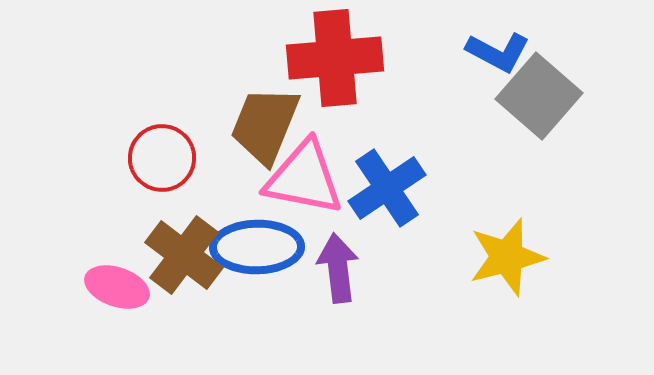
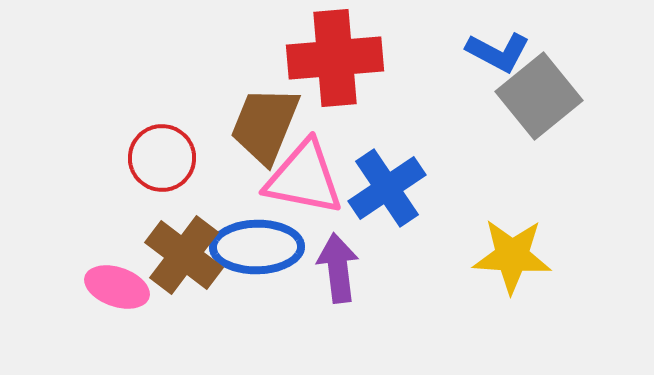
gray square: rotated 10 degrees clockwise
yellow star: moved 5 px right, 1 px up; rotated 18 degrees clockwise
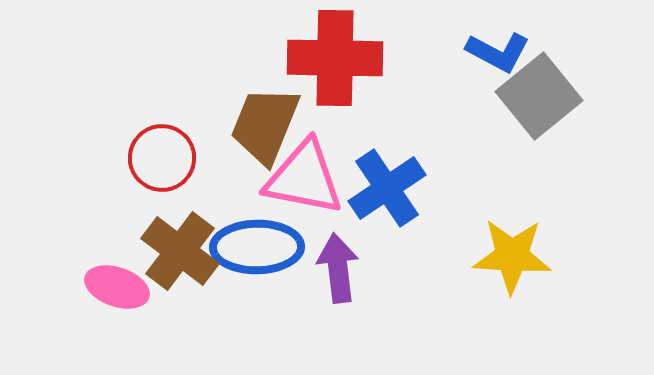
red cross: rotated 6 degrees clockwise
brown cross: moved 4 px left, 4 px up
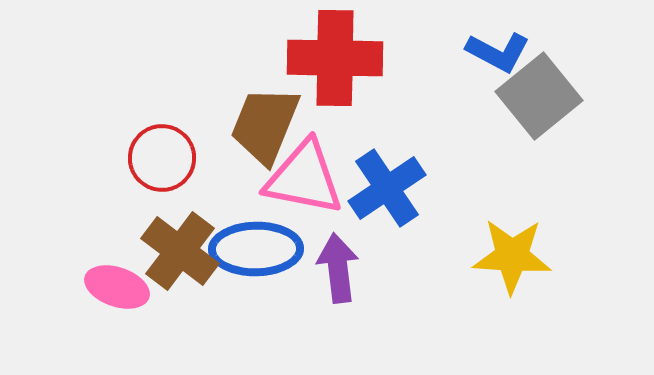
blue ellipse: moved 1 px left, 2 px down
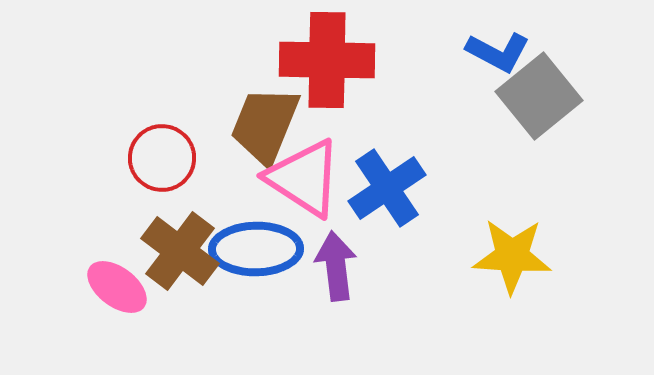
red cross: moved 8 px left, 2 px down
pink triangle: rotated 22 degrees clockwise
purple arrow: moved 2 px left, 2 px up
pink ellipse: rotated 18 degrees clockwise
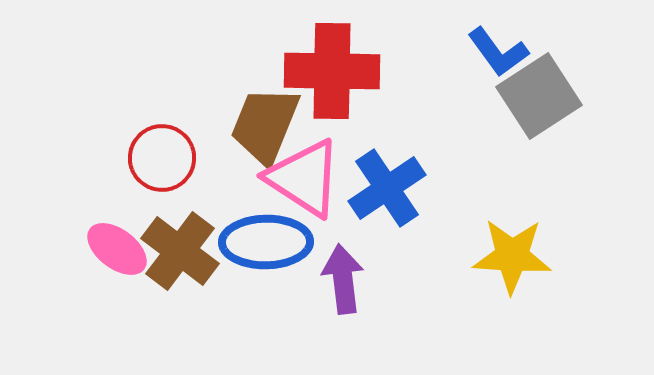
blue L-shape: rotated 26 degrees clockwise
red cross: moved 5 px right, 11 px down
gray square: rotated 6 degrees clockwise
blue ellipse: moved 10 px right, 7 px up
purple arrow: moved 7 px right, 13 px down
pink ellipse: moved 38 px up
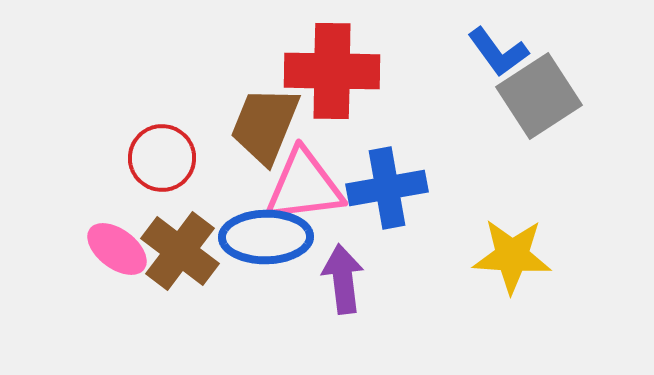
pink triangle: moved 8 px down; rotated 40 degrees counterclockwise
blue cross: rotated 24 degrees clockwise
blue ellipse: moved 5 px up
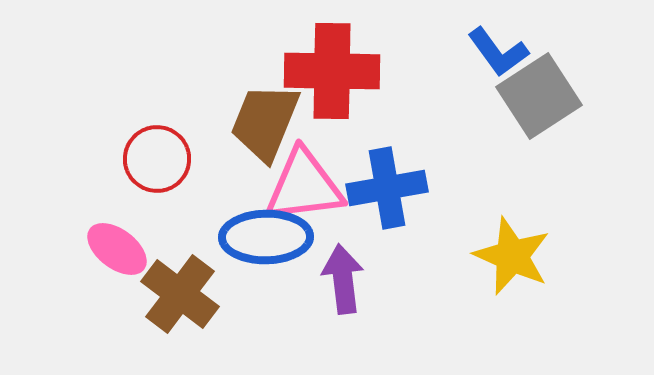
brown trapezoid: moved 3 px up
red circle: moved 5 px left, 1 px down
brown cross: moved 43 px down
yellow star: rotated 20 degrees clockwise
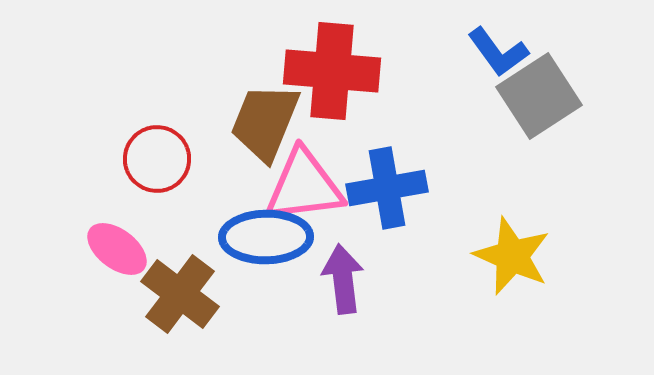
red cross: rotated 4 degrees clockwise
